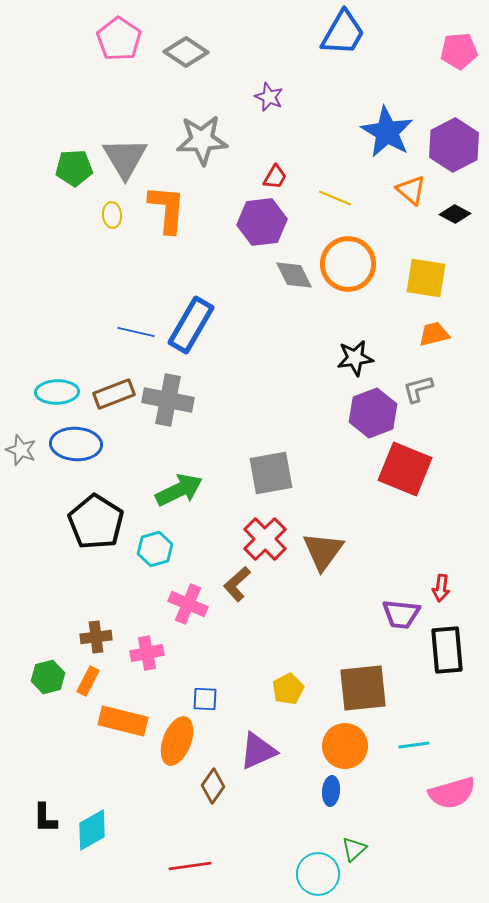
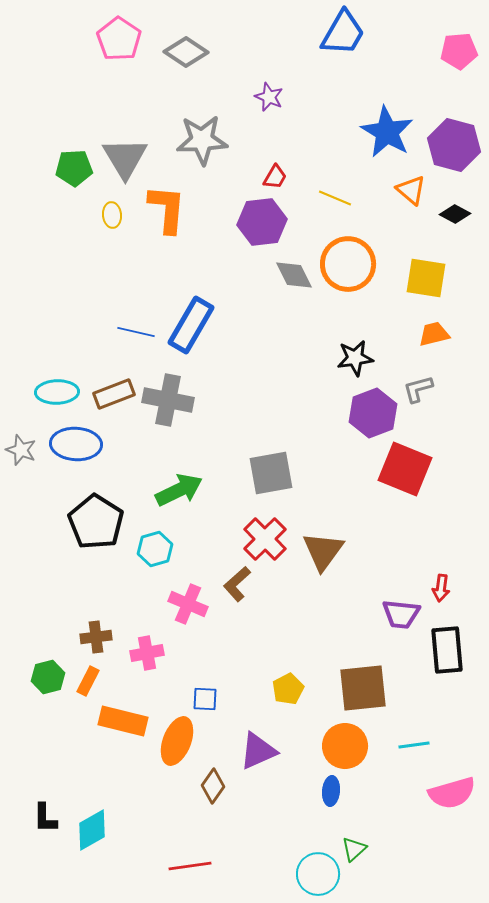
purple hexagon at (454, 145): rotated 18 degrees counterclockwise
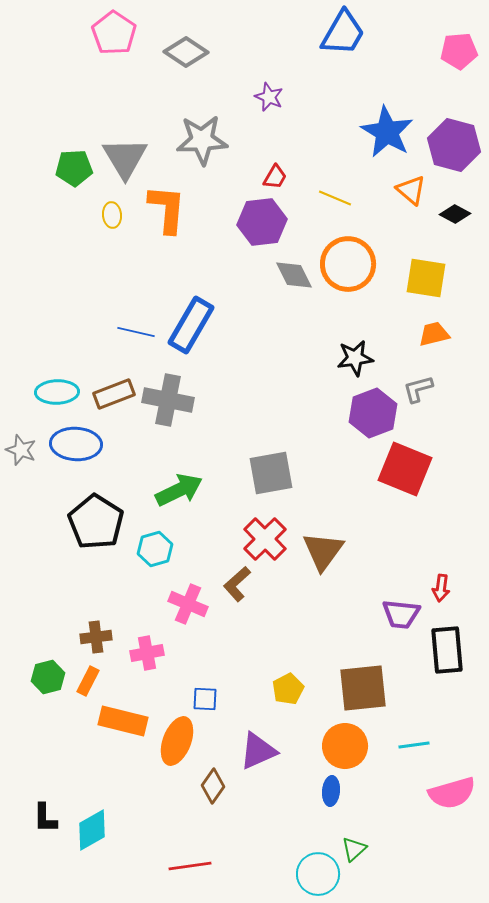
pink pentagon at (119, 39): moved 5 px left, 6 px up
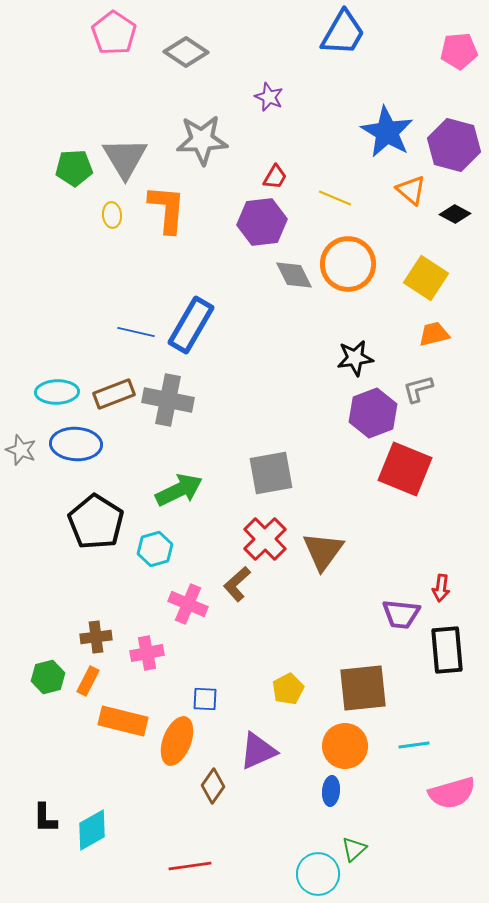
yellow square at (426, 278): rotated 24 degrees clockwise
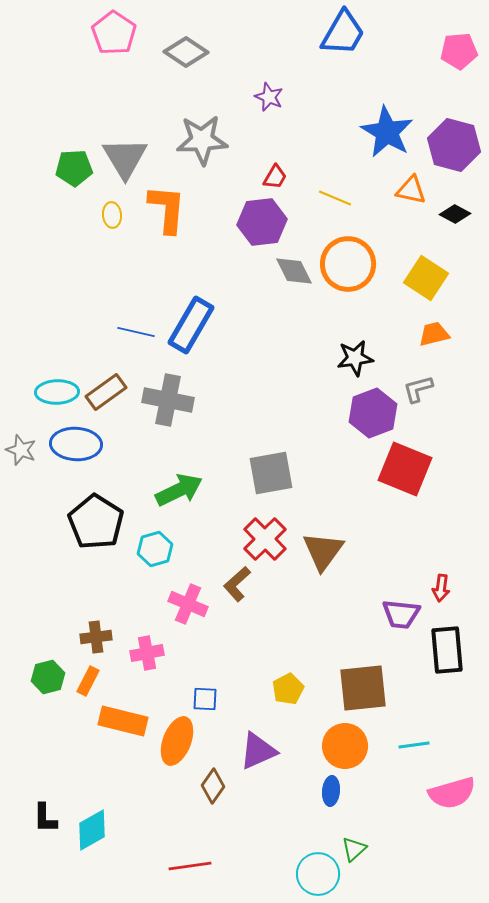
orange triangle at (411, 190): rotated 28 degrees counterclockwise
gray diamond at (294, 275): moved 4 px up
brown rectangle at (114, 394): moved 8 px left, 2 px up; rotated 15 degrees counterclockwise
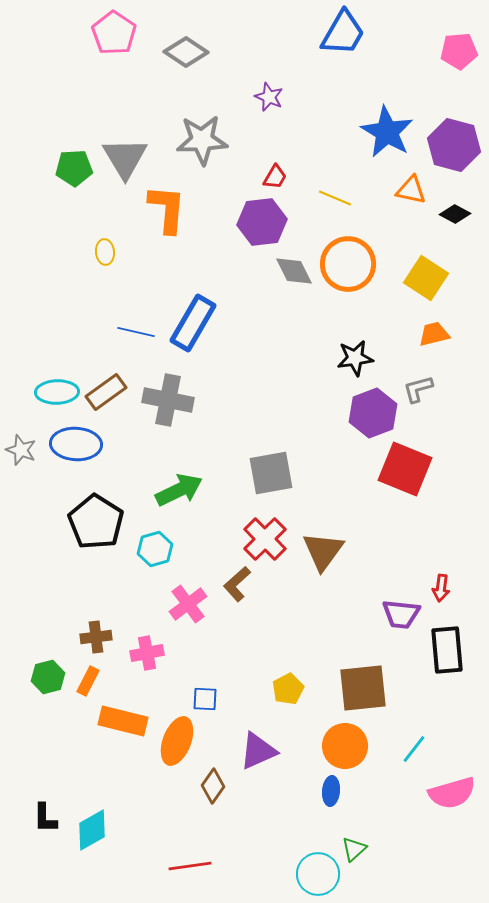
yellow ellipse at (112, 215): moved 7 px left, 37 px down
blue rectangle at (191, 325): moved 2 px right, 2 px up
pink cross at (188, 604): rotated 30 degrees clockwise
cyan line at (414, 745): moved 4 px down; rotated 44 degrees counterclockwise
